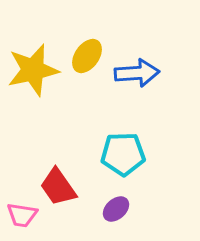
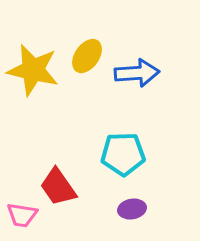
yellow star: rotated 26 degrees clockwise
purple ellipse: moved 16 px right; rotated 32 degrees clockwise
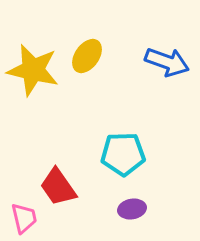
blue arrow: moved 30 px right, 11 px up; rotated 24 degrees clockwise
pink trapezoid: moved 2 px right, 3 px down; rotated 112 degrees counterclockwise
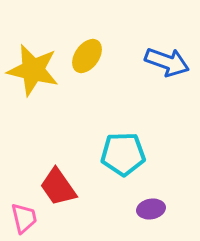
purple ellipse: moved 19 px right
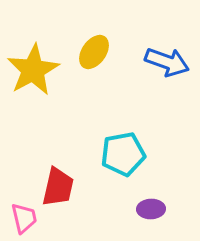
yellow ellipse: moved 7 px right, 4 px up
yellow star: rotated 30 degrees clockwise
cyan pentagon: rotated 9 degrees counterclockwise
red trapezoid: rotated 132 degrees counterclockwise
purple ellipse: rotated 8 degrees clockwise
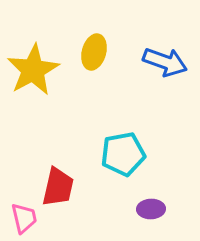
yellow ellipse: rotated 20 degrees counterclockwise
blue arrow: moved 2 px left
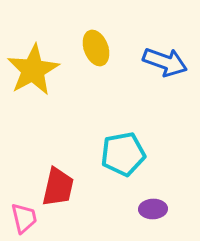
yellow ellipse: moved 2 px right, 4 px up; rotated 36 degrees counterclockwise
purple ellipse: moved 2 px right
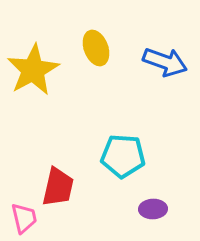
cyan pentagon: moved 2 px down; rotated 15 degrees clockwise
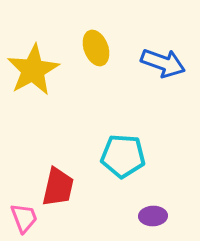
blue arrow: moved 2 px left, 1 px down
purple ellipse: moved 7 px down
pink trapezoid: rotated 8 degrees counterclockwise
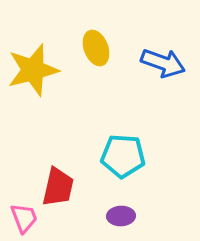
yellow star: rotated 14 degrees clockwise
purple ellipse: moved 32 px left
